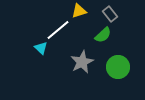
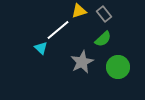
gray rectangle: moved 6 px left
green semicircle: moved 4 px down
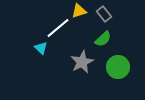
white line: moved 2 px up
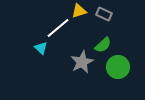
gray rectangle: rotated 28 degrees counterclockwise
green semicircle: moved 6 px down
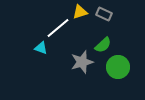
yellow triangle: moved 1 px right, 1 px down
cyan triangle: rotated 24 degrees counterclockwise
gray star: rotated 10 degrees clockwise
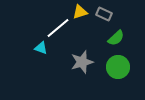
green semicircle: moved 13 px right, 7 px up
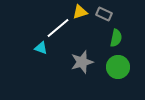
green semicircle: rotated 36 degrees counterclockwise
